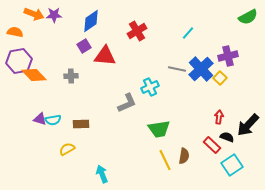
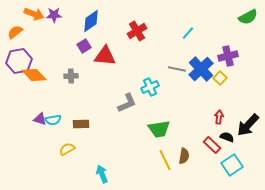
orange semicircle: rotated 49 degrees counterclockwise
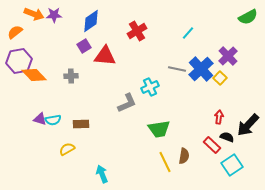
purple cross: rotated 30 degrees counterclockwise
yellow line: moved 2 px down
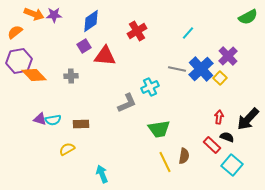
black arrow: moved 6 px up
cyan square: rotated 15 degrees counterclockwise
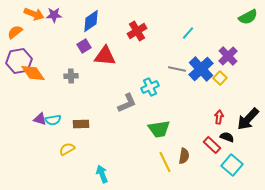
orange diamond: moved 1 px left, 2 px up; rotated 10 degrees clockwise
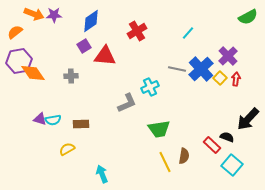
red arrow: moved 17 px right, 38 px up
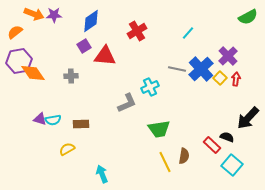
black arrow: moved 1 px up
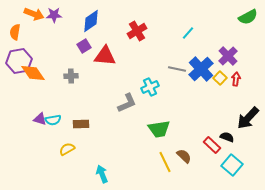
orange semicircle: rotated 42 degrees counterclockwise
brown semicircle: rotated 56 degrees counterclockwise
